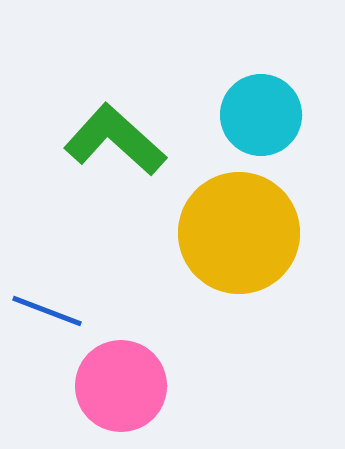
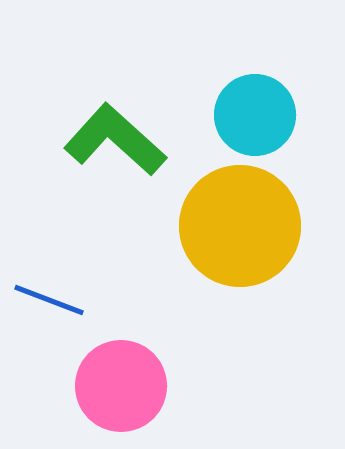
cyan circle: moved 6 px left
yellow circle: moved 1 px right, 7 px up
blue line: moved 2 px right, 11 px up
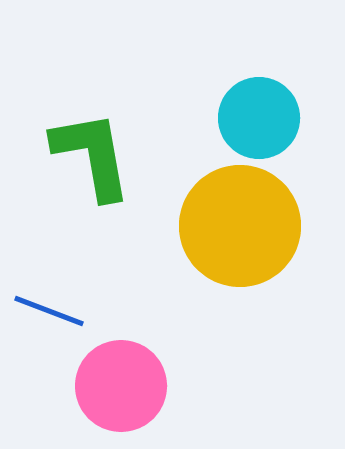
cyan circle: moved 4 px right, 3 px down
green L-shape: moved 23 px left, 15 px down; rotated 38 degrees clockwise
blue line: moved 11 px down
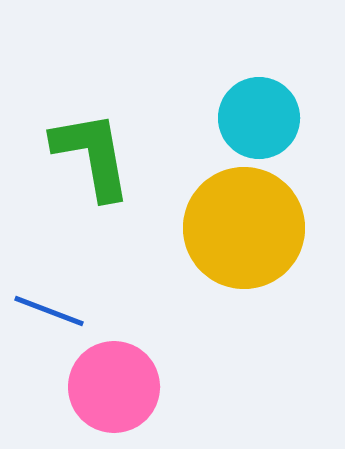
yellow circle: moved 4 px right, 2 px down
pink circle: moved 7 px left, 1 px down
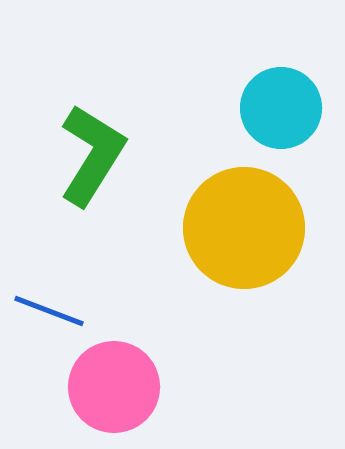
cyan circle: moved 22 px right, 10 px up
green L-shape: rotated 42 degrees clockwise
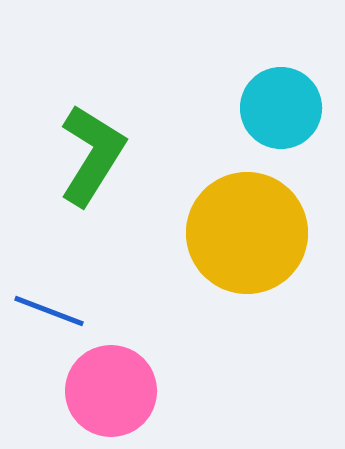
yellow circle: moved 3 px right, 5 px down
pink circle: moved 3 px left, 4 px down
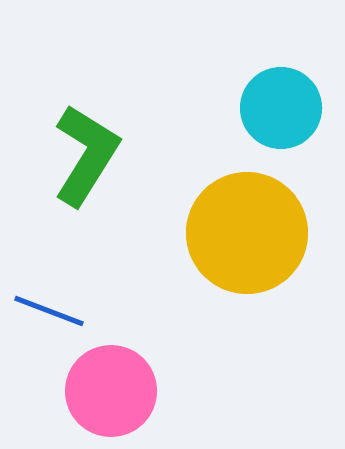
green L-shape: moved 6 px left
